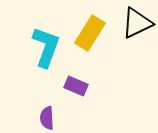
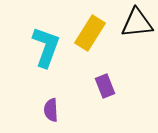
black triangle: rotated 20 degrees clockwise
purple rectangle: moved 29 px right; rotated 45 degrees clockwise
purple semicircle: moved 4 px right, 8 px up
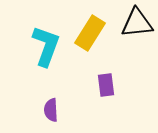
cyan L-shape: moved 1 px up
purple rectangle: moved 1 px right, 1 px up; rotated 15 degrees clockwise
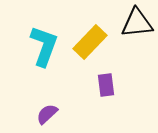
yellow rectangle: moved 9 px down; rotated 12 degrees clockwise
cyan L-shape: moved 2 px left
purple semicircle: moved 4 px left, 4 px down; rotated 50 degrees clockwise
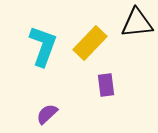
yellow rectangle: moved 1 px down
cyan L-shape: moved 1 px left
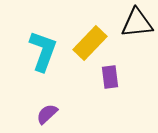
cyan L-shape: moved 5 px down
purple rectangle: moved 4 px right, 8 px up
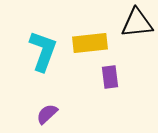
yellow rectangle: rotated 40 degrees clockwise
